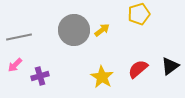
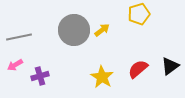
pink arrow: rotated 14 degrees clockwise
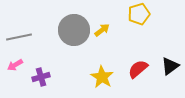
purple cross: moved 1 px right, 1 px down
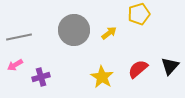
yellow arrow: moved 7 px right, 3 px down
black triangle: rotated 12 degrees counterclockwise
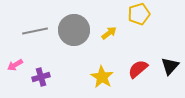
gray line: moved 16 px right, 6 px up
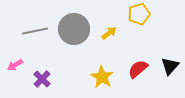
gray circle: moved 1 px up
purple cross: moved 1 px right, 2 px down; rotated 30 degrees counterclockwise
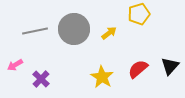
purple cross: moved 1 px left
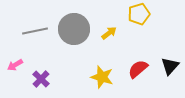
yellow star: rotated 15 degrees counterclockwise
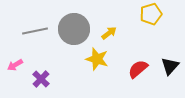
yellow pentagon: moved 12 px right
yellow star: moved 5 px left, 18 px up
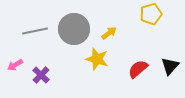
purple cross: moved 4 px up
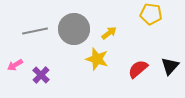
yellow pentagon: rotated 25 degrees clockwise
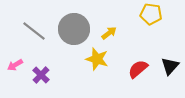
gray line: moved 1 px left; rotated 50 degrees clockwise
